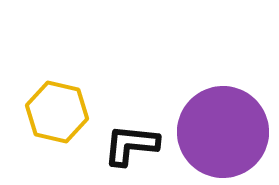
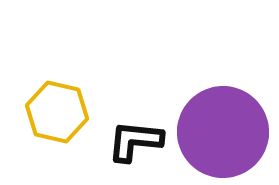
black L-shape: moved 4 px right, 4 px up
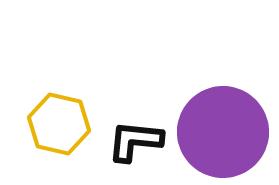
yellow hexagon: moved 2 px right, 12 px down
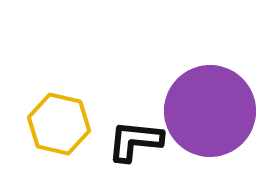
purple circle: moved 13 px left, 21 px up
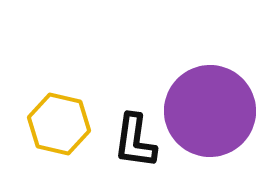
black L-shape: rotated 88 degrees counterclockwise
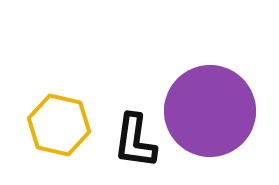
yellow hexagon: moved 1 px down
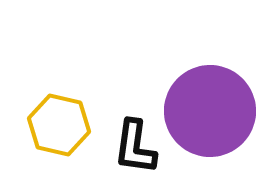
black L-shape: moved 6 px down
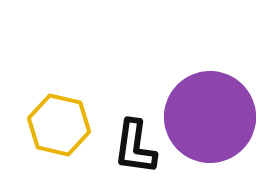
purple circle: moved 6 px down
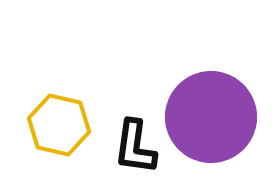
purple circle: moved 1 px right
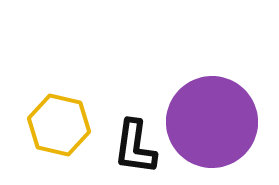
purple circle: moved 1 px right, 5 px down
